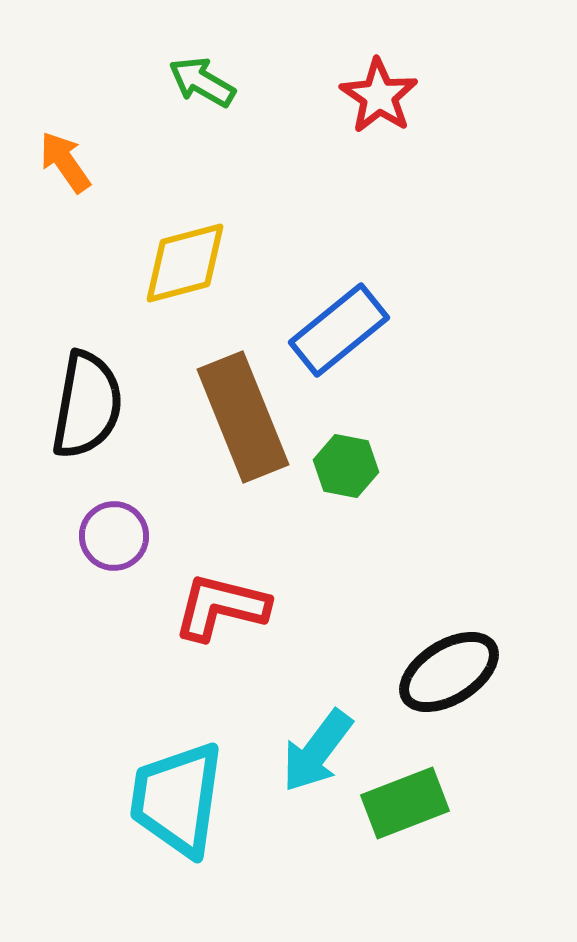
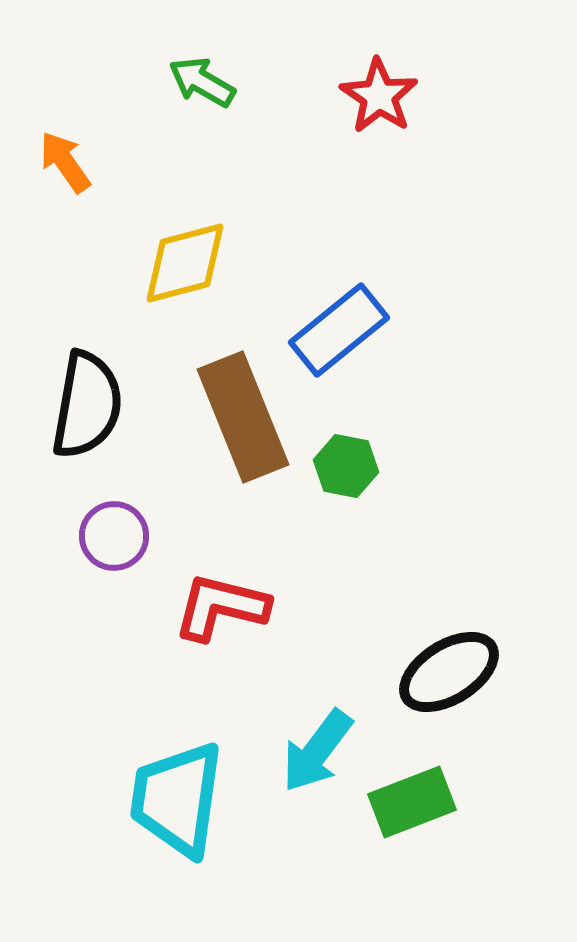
green rectangle: moved 7 px right, 1 px up
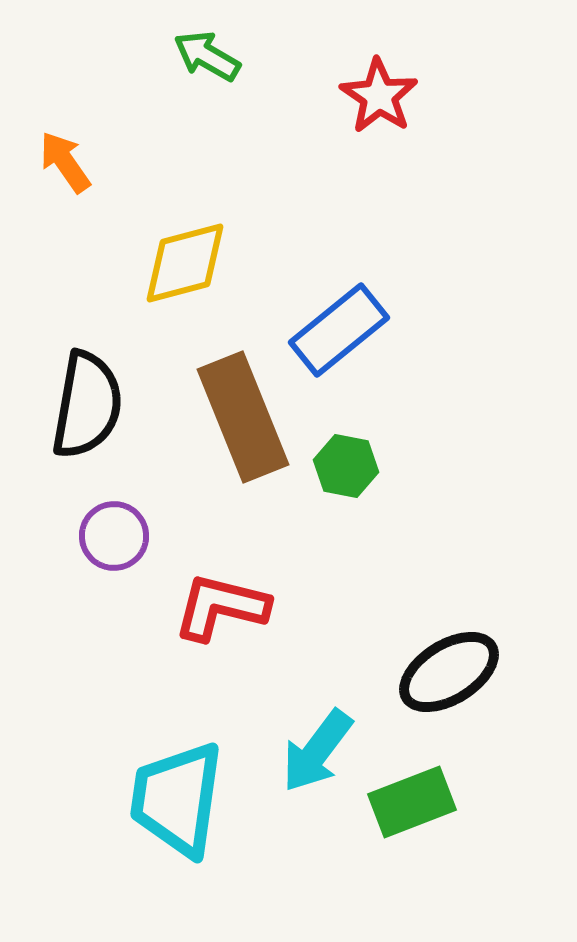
green arrow: moved 5 px right, 26 px up
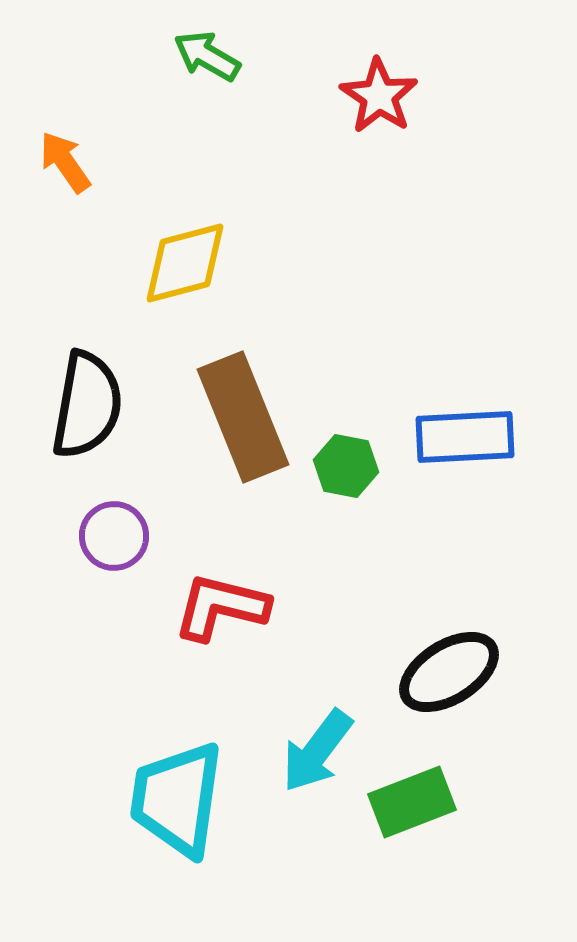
blue rectangle: moved 126 px right, 107 px down; rotated 36 degrees clockwise
